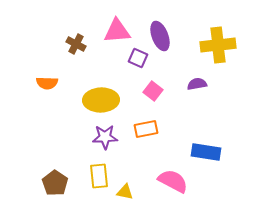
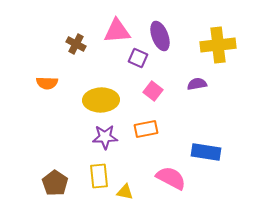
pink semicircle: moved 2 px left, 3 px up
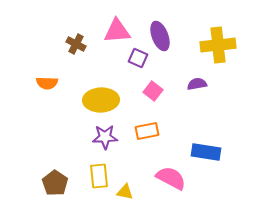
orange rectangle: moved 1 px right, 2 px down
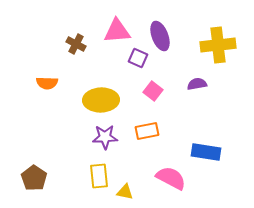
brown pentagon: moved 21 px left, 5 px up
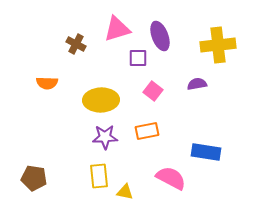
pink triangle: moved 2 px up; rotated 12 degrees counterclockwise
purple square: rotated 24 degrees counterclockwise
brown pentagon: rotated 25 degrees counterclockwise
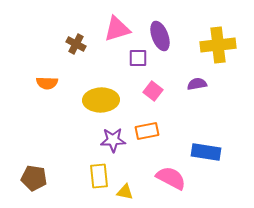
purple star: moved 8 px right, 3 px down
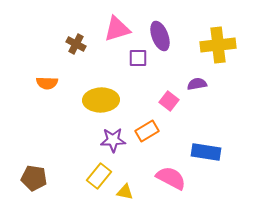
pink square: moved 16 px right, 10 px down
orange rectangle: rotated 20 degrees counterclockwise
yellow rectangle: rotated 45 degrees clockwise
